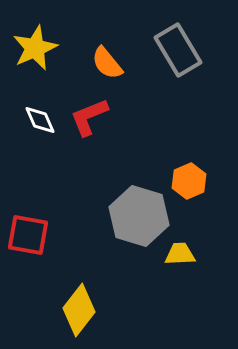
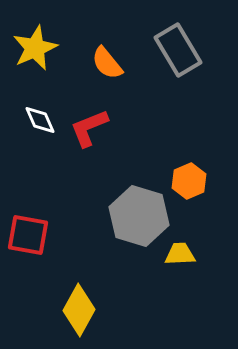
red L-shape: moved 11 px down
yellow diamond: rotated 9 degrees counterclockwise
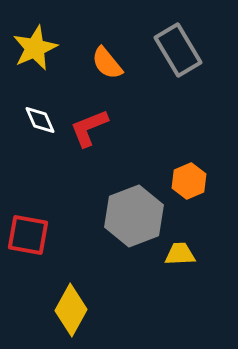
gray hexagon: moved 5 px left; rotated 22 degrees clockwise
yellow diamond: moved 8 px left
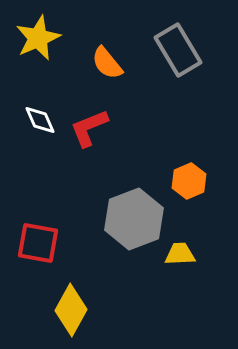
yellow star: moved 3 px right, 10 px up
gray hexagon: moved 3 px down
red square: moved 10 px right, 8 px down
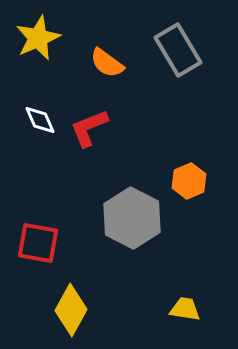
orange semicircle: rotated 15 degrees counterclockwise
gray hexagon: moved 2 px left, 1 px up; rotated 12 degrees counterclockwise
yellow trapezoid: moved 5 px right, 55 px down; rotated 12 degrees clockwise
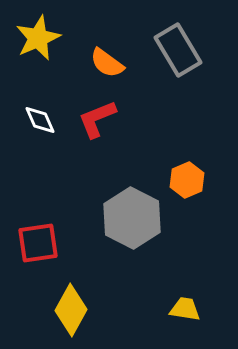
red L-shape: moved 8 px right, 9 px up
orange hexagon: moved 2 px left, 1 px up
red square: rotated 18 degrees counterclockwise
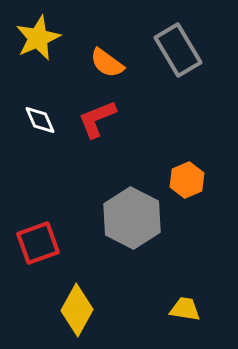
red square: rotated 12 degrees counterclockwise
yellow diamond: moved 6 px right
